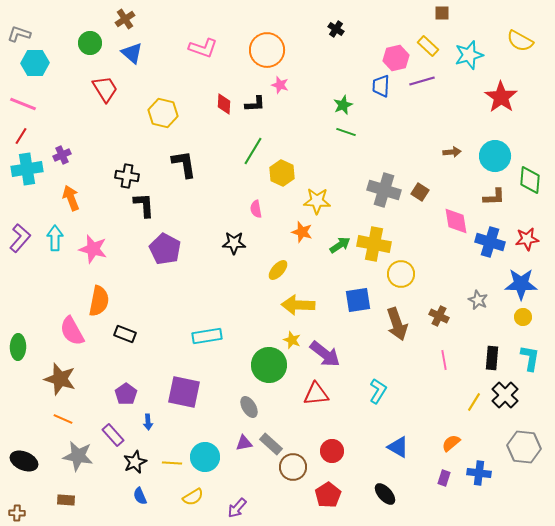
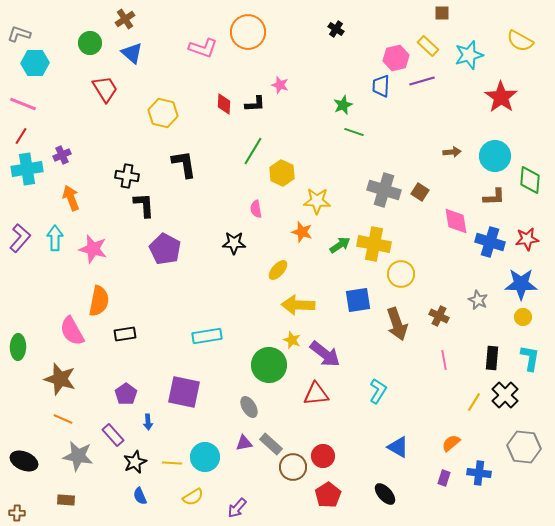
orange circle at (267, 50): moved 19 px left, 18 px up
green line at (346, 132): moved 8 px right
black rectangle at (125, 334): rotated 30 degrees counterclockwise
red circle at (332, 451): moved 9 px left, 5 px down
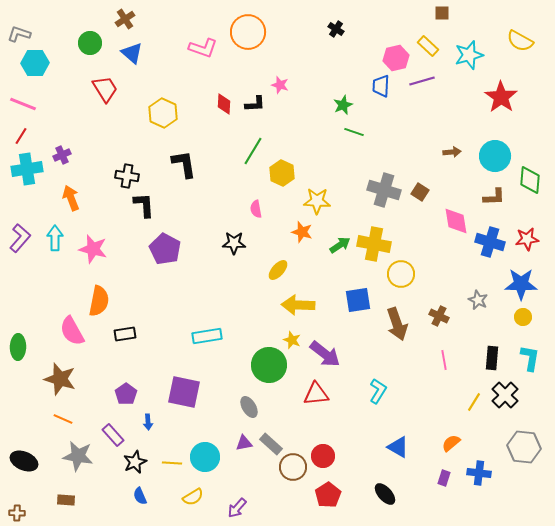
yellow hexagon at (163, 113): rotated 12 degrees clockwise
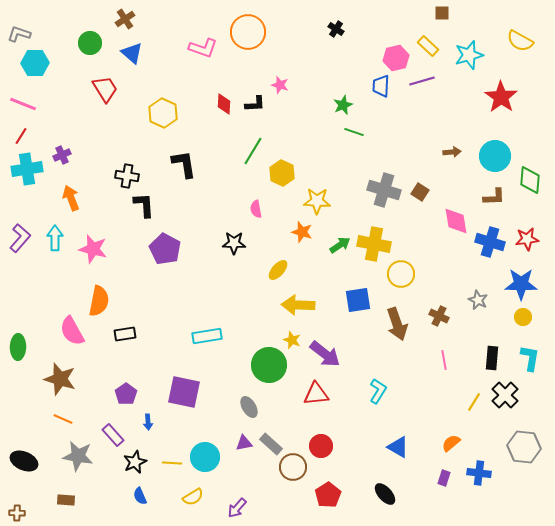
red circle at (323, 456): moved 2 px left, 10 px up
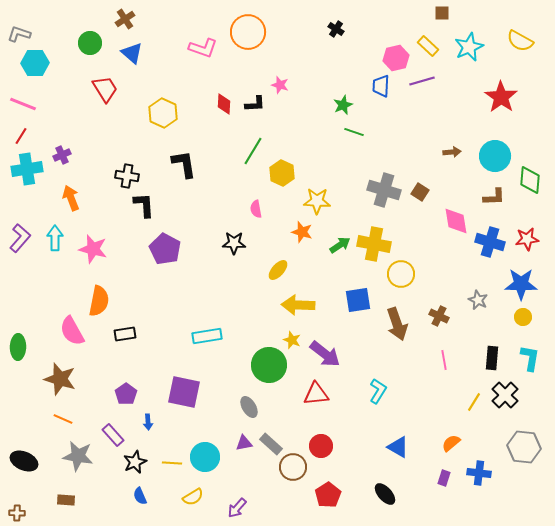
cyan star at (469, 55): moved 8 px up; rotated 8 degrees counterclockwise
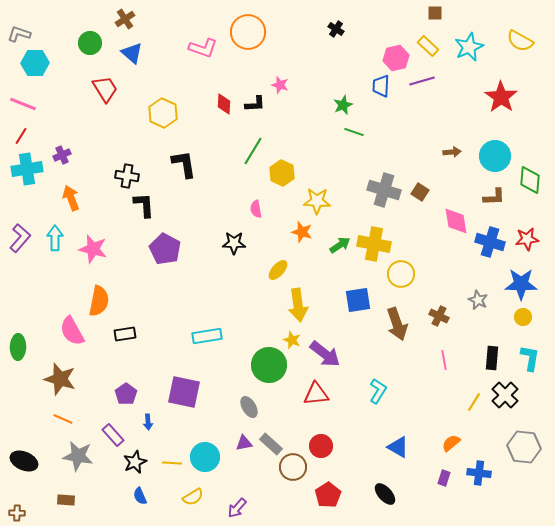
brown square at (442, 13): moved 7 px left
yellow arrow at (298, 305): rotated 100 degrees counterclockwise
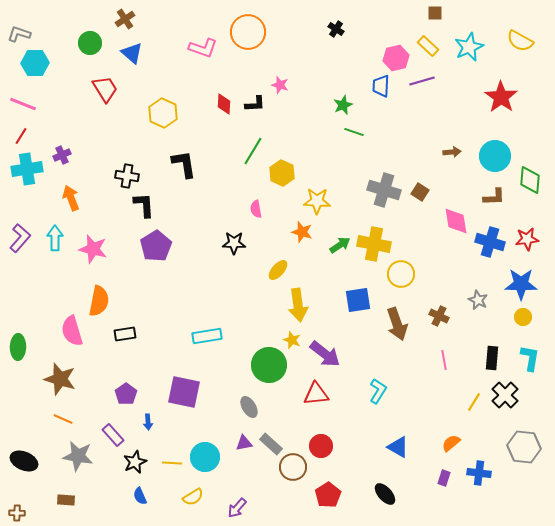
purple pentagon at (165, 249): moved 9 px left, 3 px up; rotated 12 degrees clockwise
pink semicircle at (72, 331): rotated 12 degrees clockwise
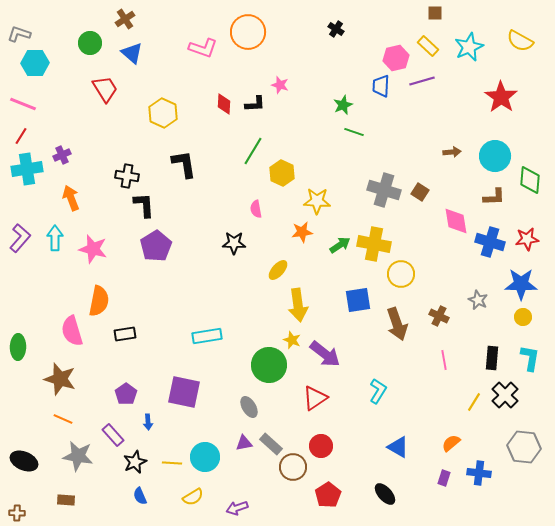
orange star at (302, 232): rotated 25 degrees counterclockwise
red triangle at (316, 394): moved 1 px left, 4 px down; rotated 28 degrees counterclockwise
purple arrow at (237, 508): rotated 30 degrees clockwise
